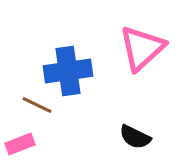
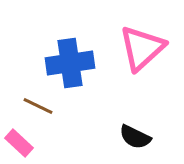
blue cross: moved 2 px right, 8 px up
brown line: moved 1 px right, 1 px down
pink rectangle: moved 1 px left, 1 px up; rotated 64 degrees clockwise
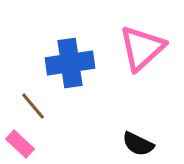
brown line: moved 5 px left; rotated 24 degrees clockwise
black semicircle: moved 3 px right, 7 px down
pink rectangle: moved 1 px right, 1 px down
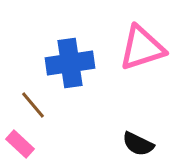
pink triangle: rotated 24 degrees clockwise
brown line: moved 1 px up
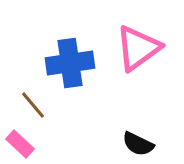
pink triangle: moved 4 px left; rotated 18 degrees counterclockwise
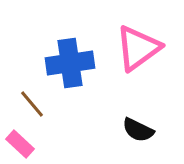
brown line: moved 1 px left, 1 px up
black semicircle: moved 14 px up
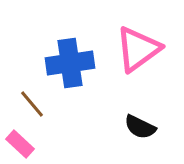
pink triangle: moved 1 px down
black semicircle: moved 2 px right, 3 px up
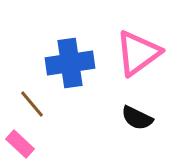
pink triangle: moved 4 px down
black semicircle: moved 3 px left, 9 px up
